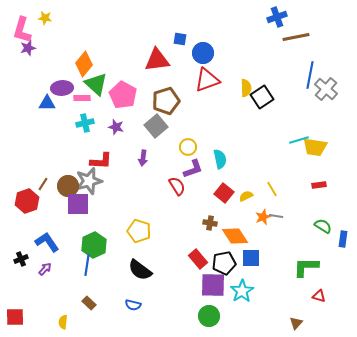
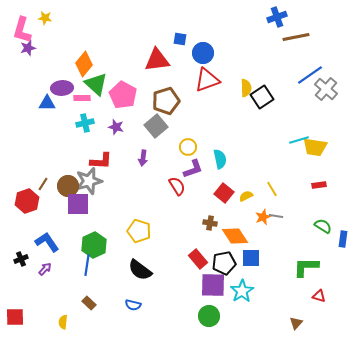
blue line at (310, 75): rotated 44 degrees clockwise
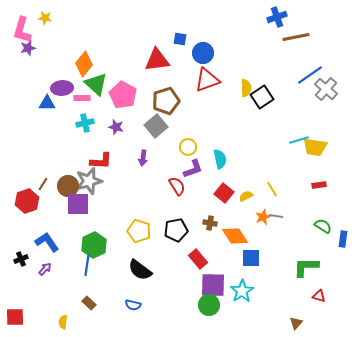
black pentagon at (224, 263): moved 48 px left, 33 px up
green circle at (209, 316): moved 11 px up
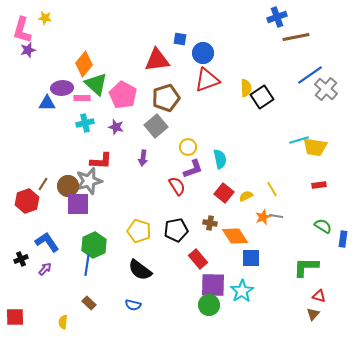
purple star at (28, 48): moved 2 px down
brown pentagon at (166, 101): moved 3 px up
brown triangle at (296, 323): moved 17 px right, 9 px up
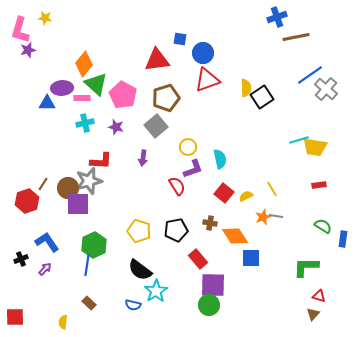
pink L-shape at (22, 30): moved 2 px left
brown circle at (68, 186): moved 2 px down
cyan star at (242, 291): moved 86 px left
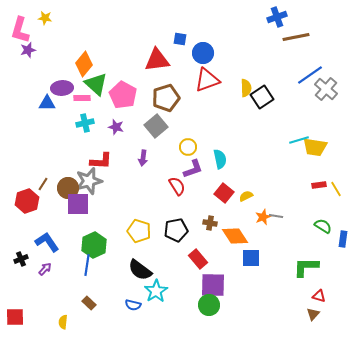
yellow line at (272, 189): moved 64 px right
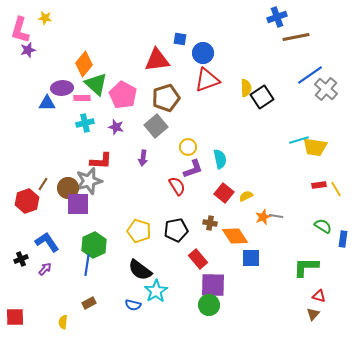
brown rectangle at (89, 303): rotated 72 degrees counterclockwise
